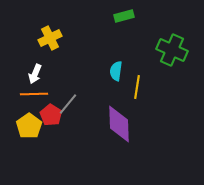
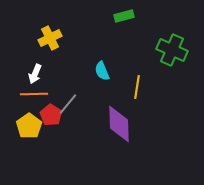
cyan semicircle: moved 14 px left; rotated 30 degrees counterclockwise
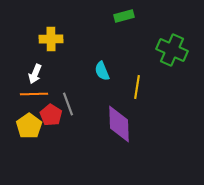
yellow cross: moved 1 px right, 1 px down; rotated 25 degrees clockwise
gray line: rotated 60 degrees counterclockwise
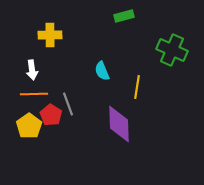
yellow cross: moved 1 px left, 4 px up
white arrow: moved 3 px left, 4 px up; rotated 30 degrees counterclockwise
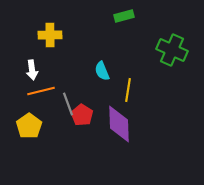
yellow line: moved 9 px left, 3 px down
orange line: moved 7 px right, 3 px up; rotated 12 degrees counterclockwise
red pentagon: moved 31 px right
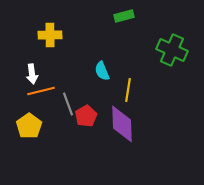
white arrow: moved 4 px down
red pentagon: moved 4 px right, 1 px down; rotated 10 degrees clockwise
purple diamond: moved 3 px right
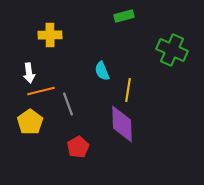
white arrow: moved 3 px left, 1 px up
red pentagon: moved 8 px left, 31 px down
yellow pentagon: moved 1 px right, 4 px up
